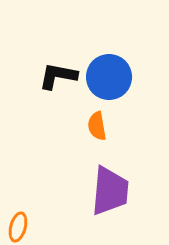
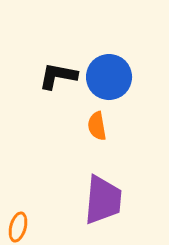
purple trapezoid: moved 7 px left, 9 px down
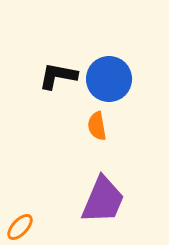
blue circle: moved 2 px down
purple trapezoid: rotated 18 degrees clockwise
orange ellipse: moved 2 px right; rotated 28 degrees clockwise
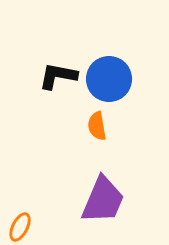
orange ellipse: rotated 16 degrees counterclockwise
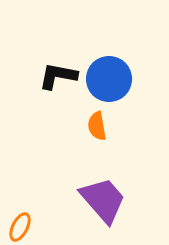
purple trapezoid: rotated 64 degrees counterclockwise
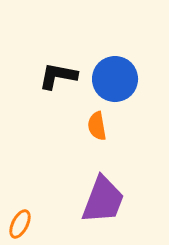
blue circle: moved 6 px right
purple trapezoid: rotated 62 degrees clockwise
orange ellipse: moved 3 px up
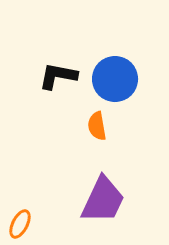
purple trapezoid: rotated 4 degrees clockwise
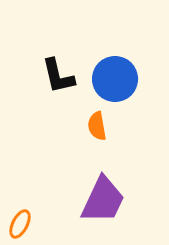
black L-shape: rotated 114 degrees counterclockwise
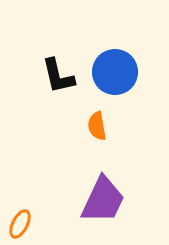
blue circle: moved 7 px up
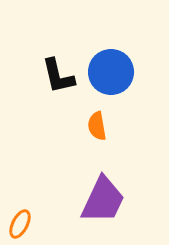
blue circle: moved 4 px left
